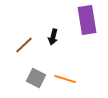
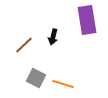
orange line: moved 2 px left, 5 px down
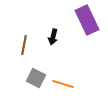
purple rectangle: rotated 16 degrees counterclockwise
brown line: rotated 36 degrees counterclockwise
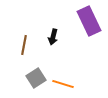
purple rectangle: moved 2 px right, 1 px down
gray square: rotated 30 degrees clockwise
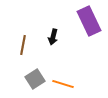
brown line: moved 1 px left
gray square: moved 1 px left, 1 px down
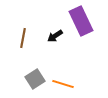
purple rectangle: moved 8 px left
black arrow: moved 2 px right, 1 px up; rotated 42 degrees clockwise
brown line: moved 7 px up
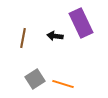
purple rectangle: moved 2 px down
black arrow: rotated 42 degrees clockwise
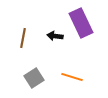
gray square: moved 1 px left, 1 px up
orange line: moved 9 px right, 7 px up
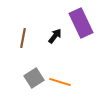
black arrow: rotated 119 degrees clockwise
orange line: moved 12 px left, 5 px down
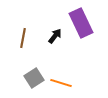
orange line: moved 1 px right, 1 px down
